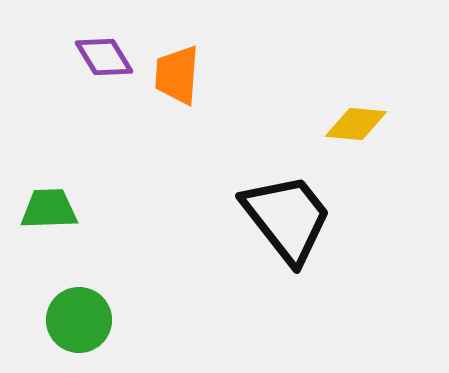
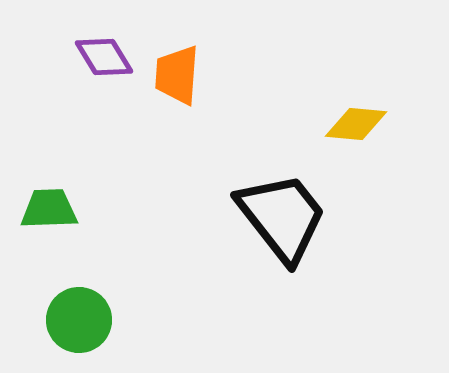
black trapezoid: moved 5 px left, 1 px up
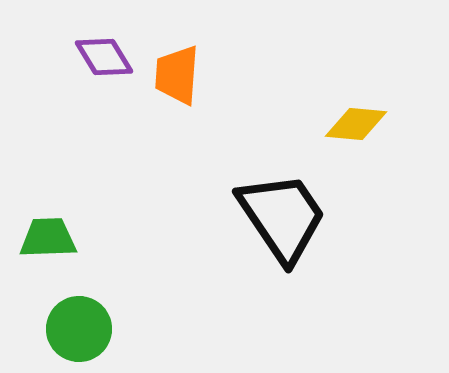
green trapezoid: moved 1 px left, 29 px down
black trapezoid: rotated 4 degrees clockwise
green circle: moved 9 px down
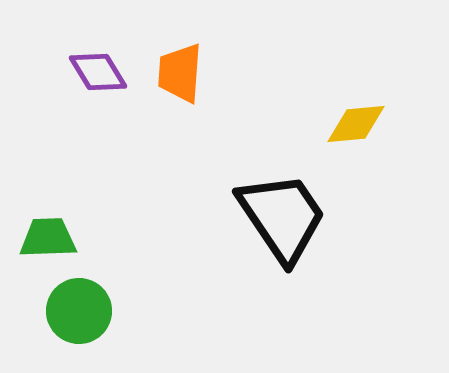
purple diamond: moved 6 px left, 15 px down
orange trapezoid: moved 3 px right, 2 px up
yellow diamond: rotated 10 degrees counterclockwise
green circle: moved 18 px up
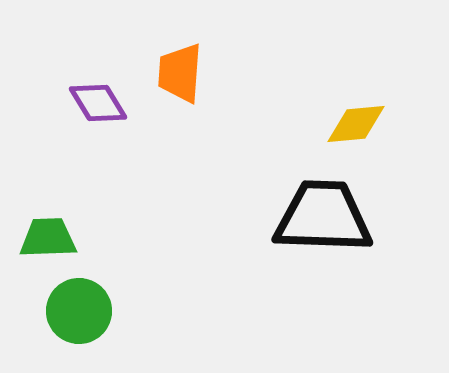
purple diamond: moved 31 px down
black trapezoid: moved 41 px right; rotated 54 degrees counterclockwise
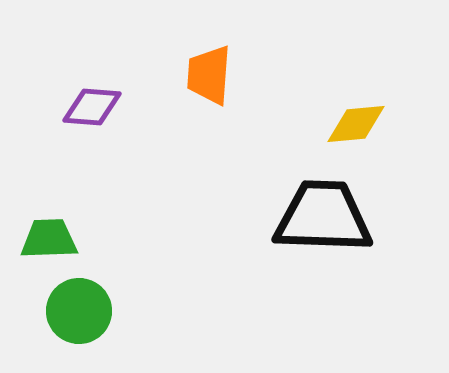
orange trapezoid: moved 29 px right, 2 px down
purple diamond: moved 6 px left, 4 px down; rotated 54 degrees counterclockwise
green trapezoid: moved 1 px right, 1 px down
